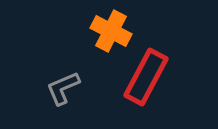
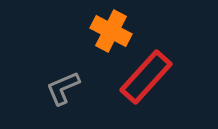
red rectangle: rotated 14 degrees clockwise
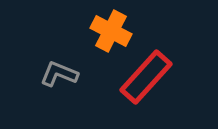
gray L-shape: moved 4 px left, 14 px up; rotated 45 degrees clockwise
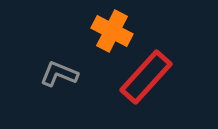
orange cross: moved 1 px right
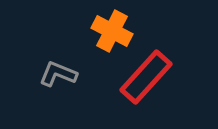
gray L-shape: moved 1 px left
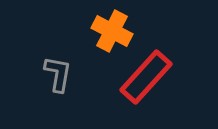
gray L-shape: rotated 78 degrees clockwise
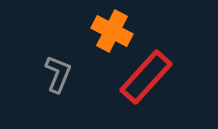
gray L-shape: rotated 12 degrees clockwise
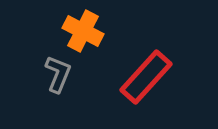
orange cross: moved 29 px left
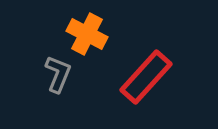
orange cross: moved 4 px right, 3 px down
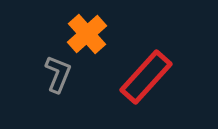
orange cross: rotated 21 degrees clockwise
